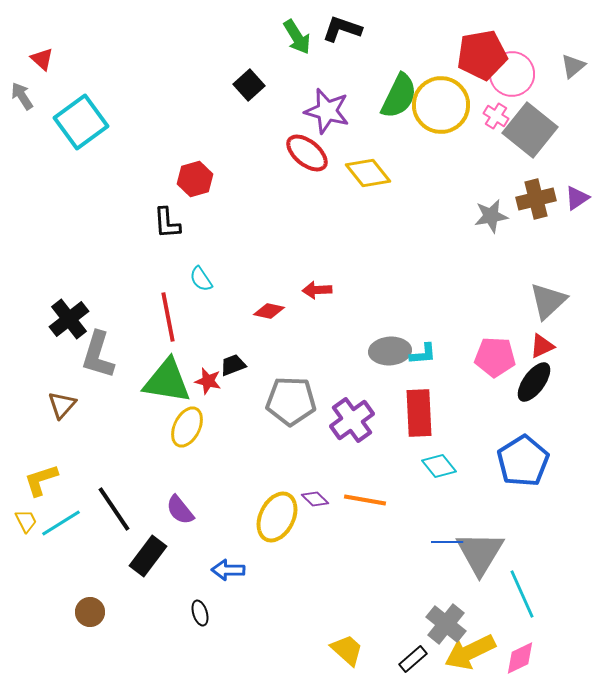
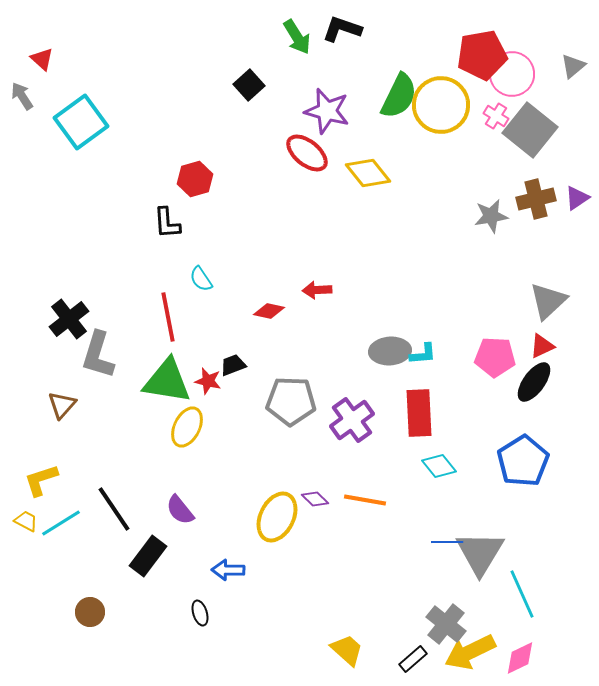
yellow trapezoid at (26, 521): rotated 35 degrees counterclockwise
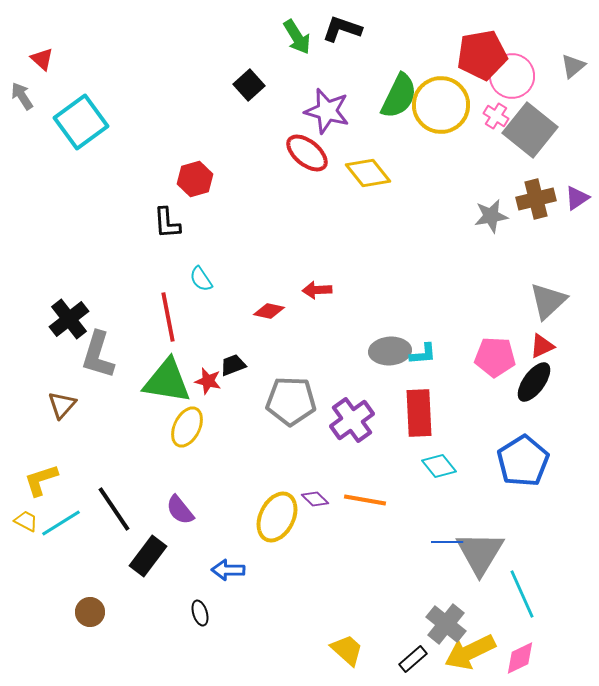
pink circle at (512, 74): moved 2 px down
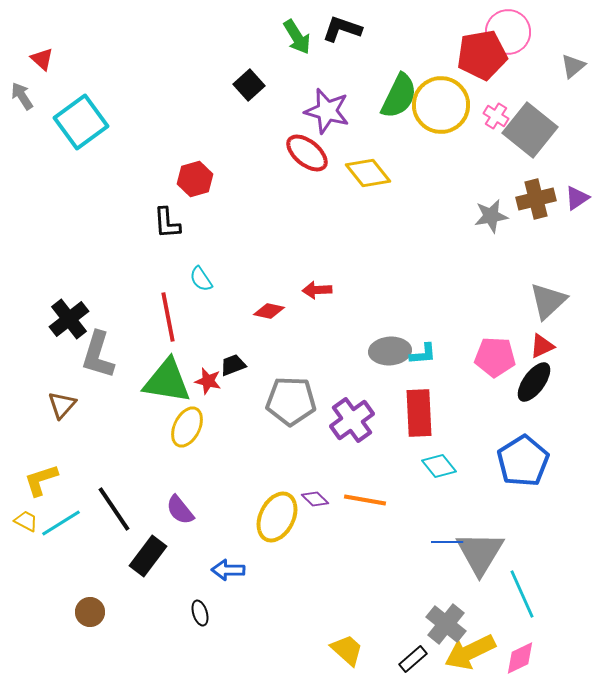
pink circle at (512, 76): moved 4 px left, 44 px up
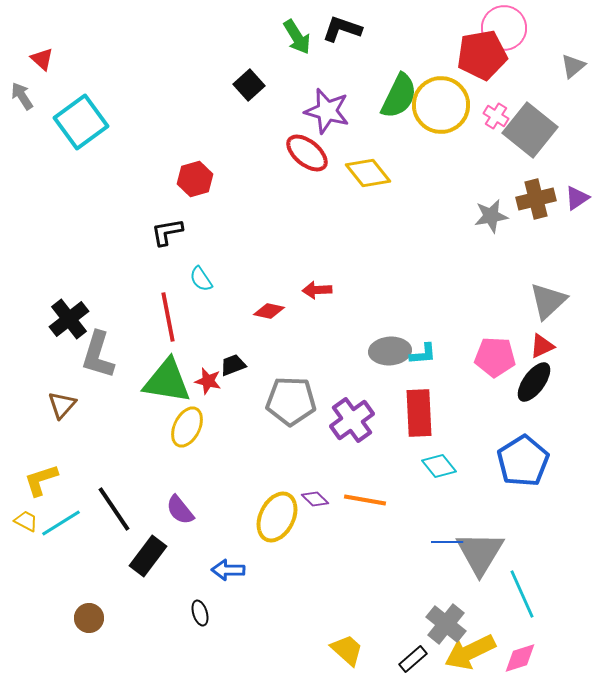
pink circle at (508, 32): moved 4 px left, 4 px up
black L-shape at (167, 223): moved 9 px down; rotated 84 degrees clockwise
brown circle at (90, 612): moved 1 px left, 6 px down
pink diamond at (520, 658): rotated 9 degrees clockwise
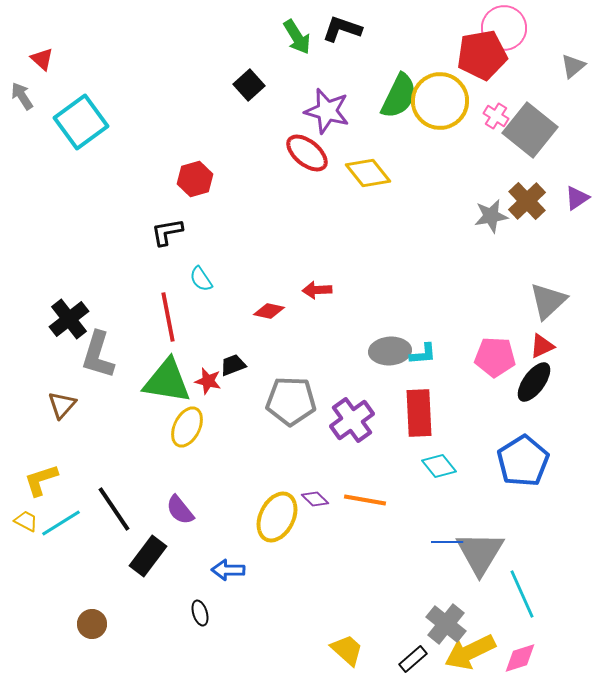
yellow circle at (441, 105): moved 1 px left, 4 px up
brown cross at (536, 199): moved 9 px left, 2 px down; rotated 30 degrees counterclockwise
brown circle at (89, 618): moved 3 px right, 6 px down
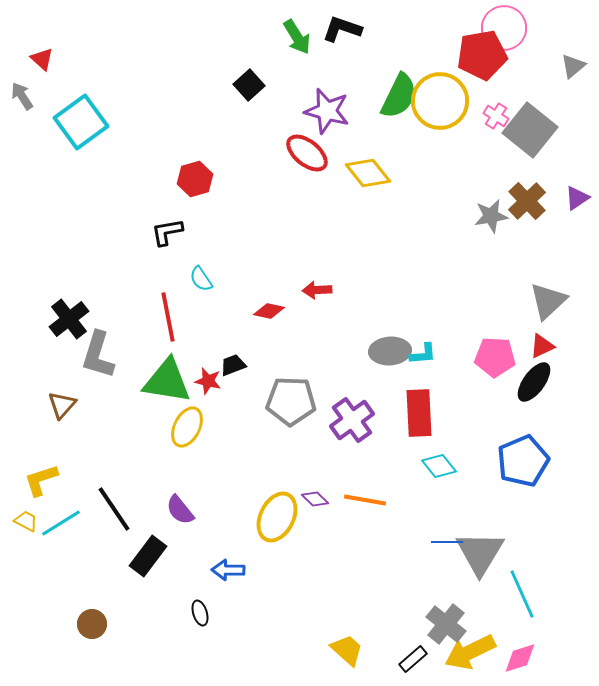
blue pentagon at (523, 461): rotated 9 degrees clockwise
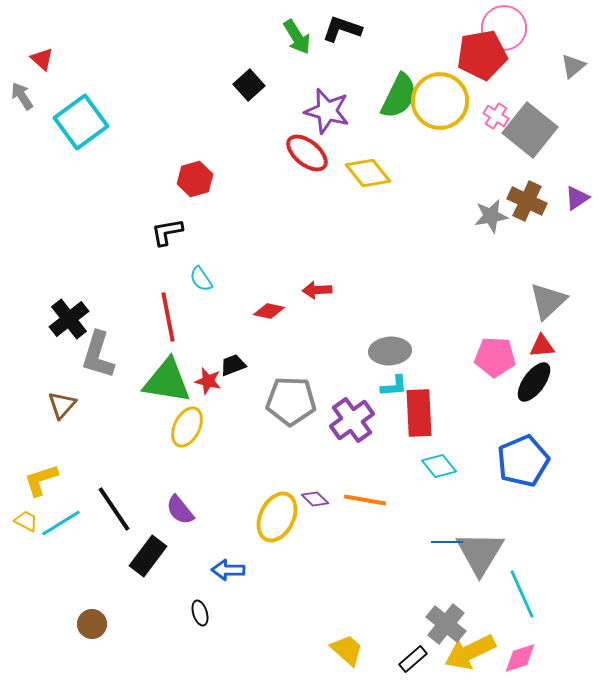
brown cross at (527, 201): rotated 21 degrees counterclockwise
red triangle at (542, 346): rotated 20 degrees clockwise
cyan L-shape at (423, 354): moved 29 px left, 32 px down
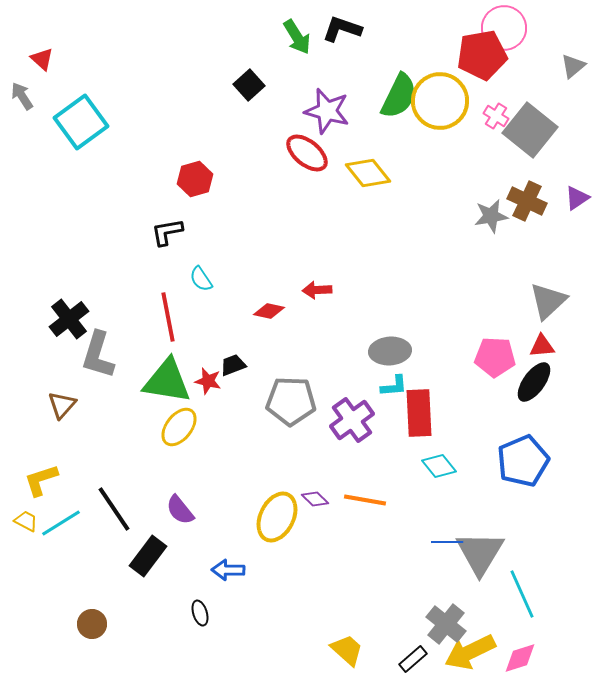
yellow ellipse at (187, 427): moved 8 px left; rotated 12 degrees clockwise
